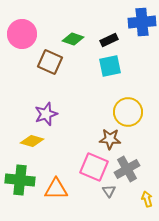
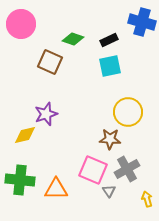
blue cross: rotated 20 degrees clockwise
pink circle: moved 1 px left, 10 px up
yellow diamond: moved 7 px left, 6 px up; rotated 30 degrees counterclockwise
pink square: moved 1 px left, 3 px down
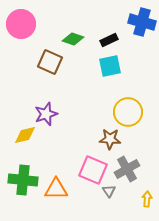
green cross: moved 3 px right
yellow arrow: rotated 21 degrees clockwise
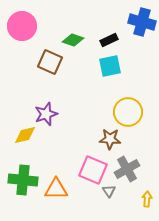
pink circle: moved 1 px right, 2 px down
green diamond: moved 1 px down
